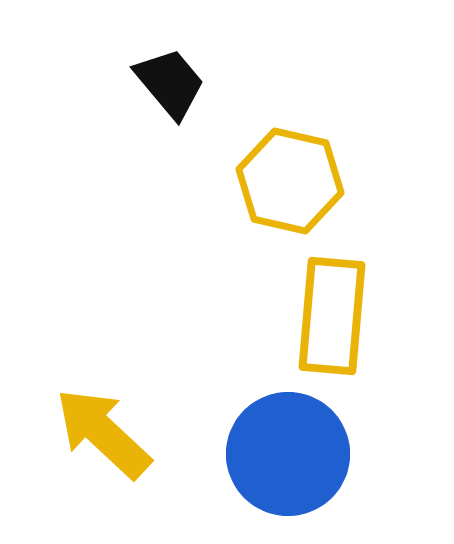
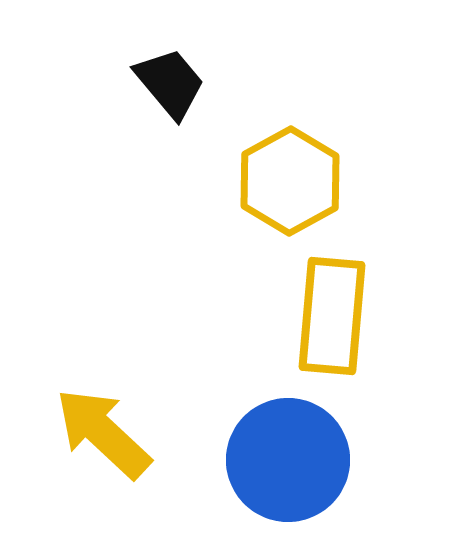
yellow hexagon: rotated 18 degrees clockwise
blue circle: moved 6 px down
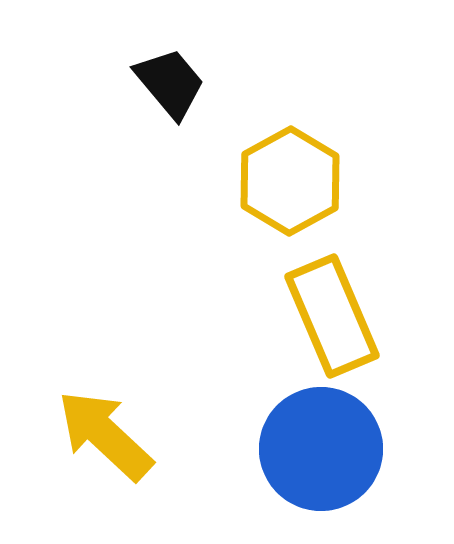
yellow rectangle: rotated 28 degrees counterclockwise
yellow arrow: moved 2 px right, 2 px down
blue circle: moved 33 px right, 11 px up
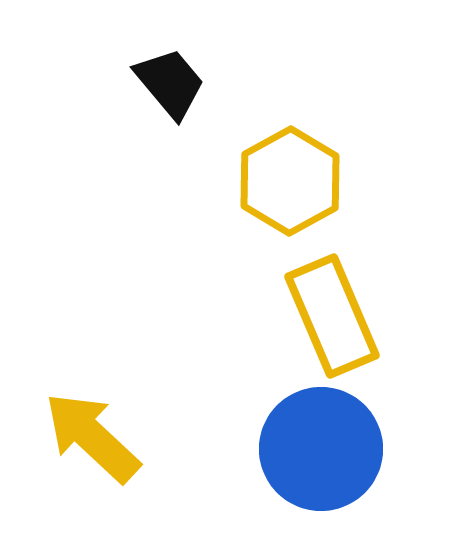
yellow arrow: moved 13 px left, 2 px down
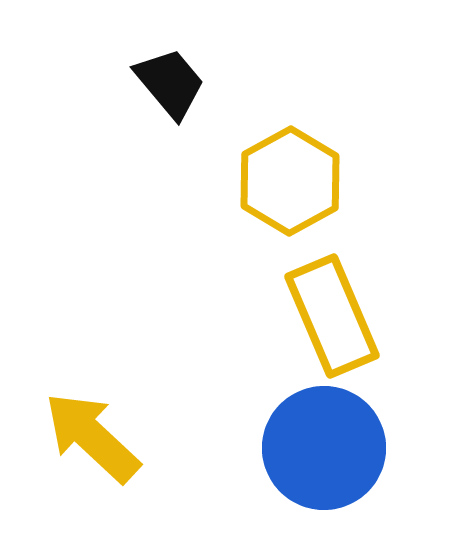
blue circle: moved 3 px right, 1 px up
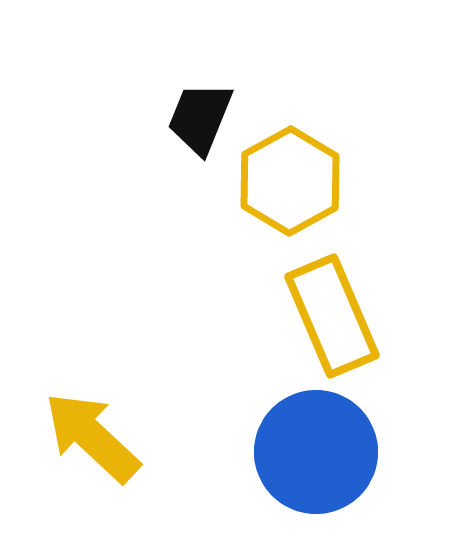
black trapezoid: moved 30 px right, 35 px down; rotated 118 degrees counterclockwise
blue circle: moved 8 px left, 4 px down
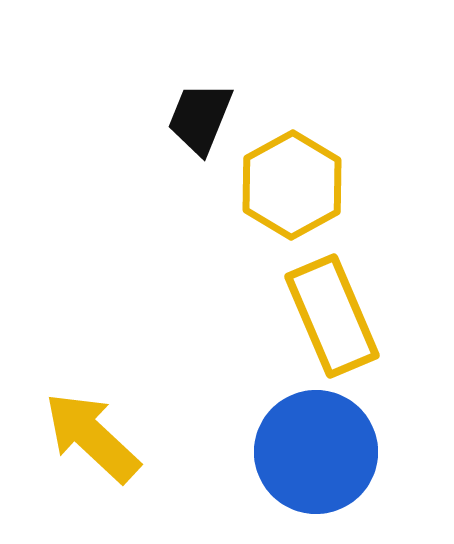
yellow hexagon: moved 2 px right, 4 px down
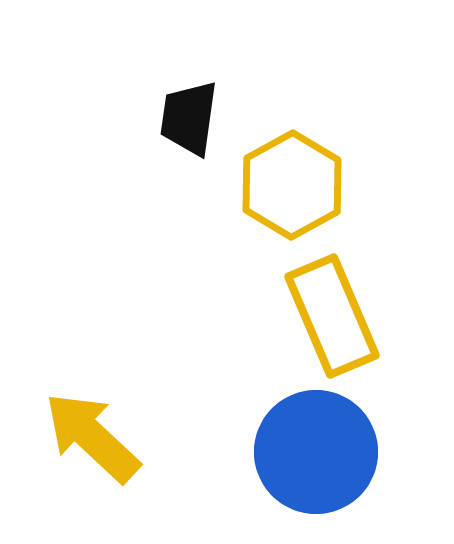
black trapezoid: moved 11 px left; rotated 14 degrees counterclockwise
